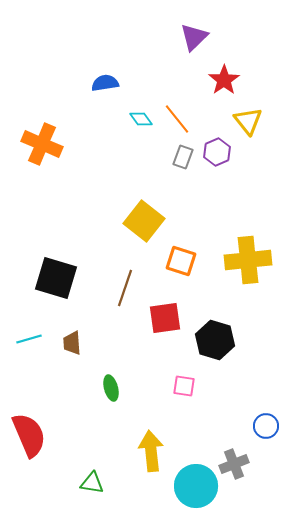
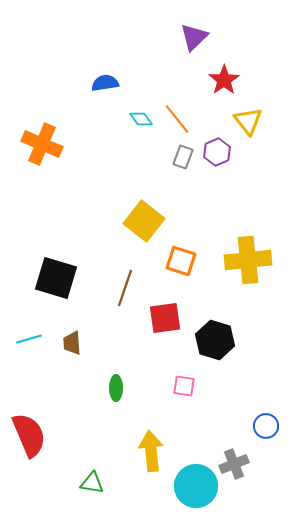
green ellipse: moved 5 px right; rotated 15 degrees clockwise
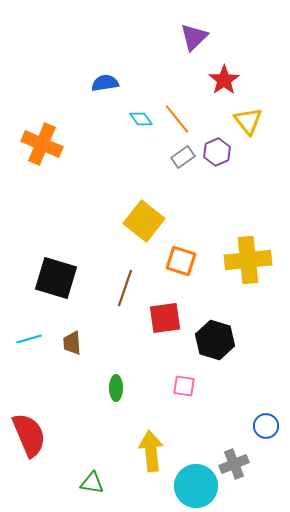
gray rectangle: rotated 35 degrees clockwise
